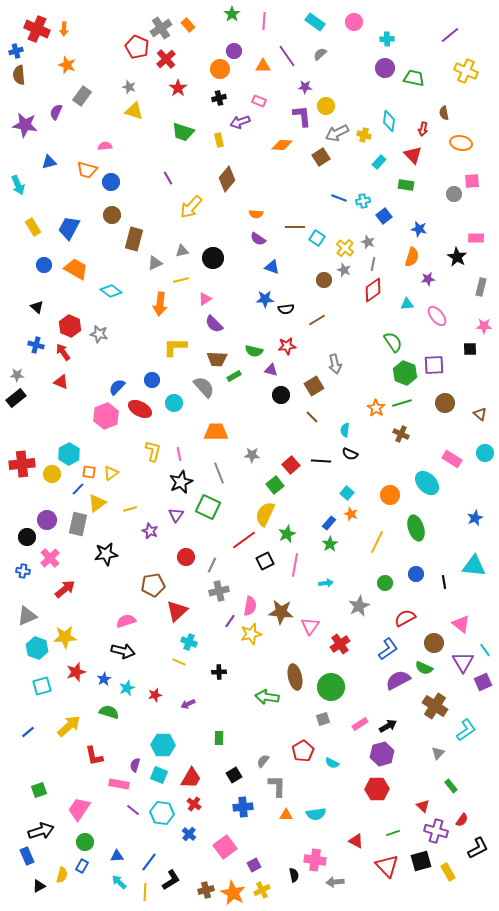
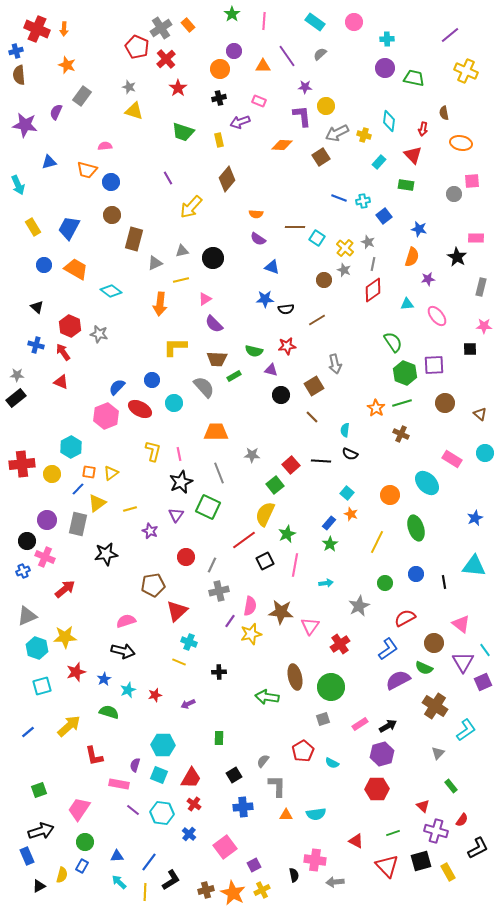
cyan hexagon at (69, 454): moved 2 px right, 7 px up
black circle at (27, 537): moved 4 px down
pink cross at (50, 558): moved 5 px left, 1 px up; rotated 24 degrees counterclockwise
blue cross at (23, 571): rotated 32 degrees counterclockwise
cyan star at (127, 688): moved 1 px right, 2 px down
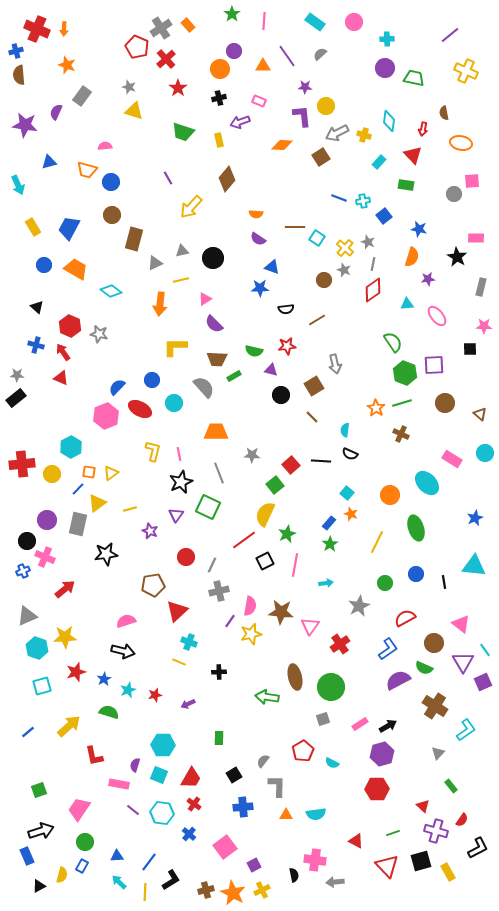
blue star at (265, 299): moved 5 px left, 11 px up
red triangle at (61, 382): moved 4 px up
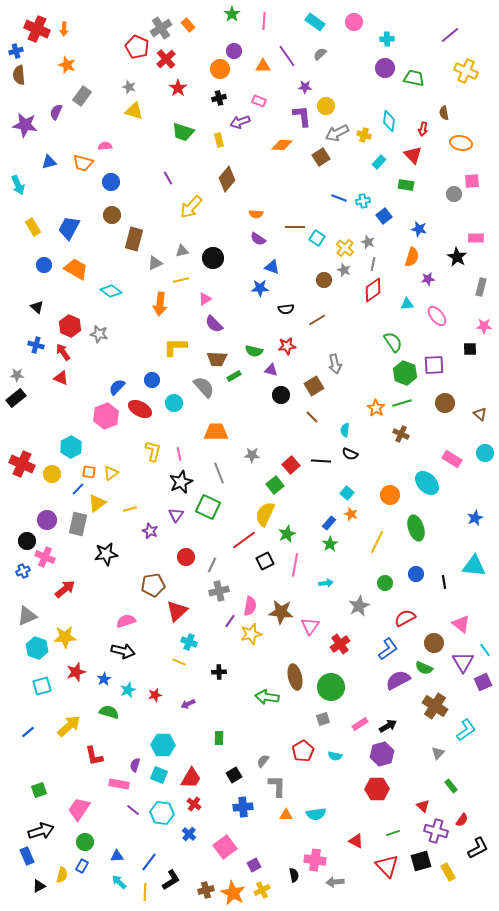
orange trapezoid at (87, 170): moved 4 px left, 7 px up
red cross at (22, 464): rotated 30 degrees clockwise
cyan semicircle at (332, 763): moved 3 px right, 7 px up; rotated 16 degrees counterclockwise
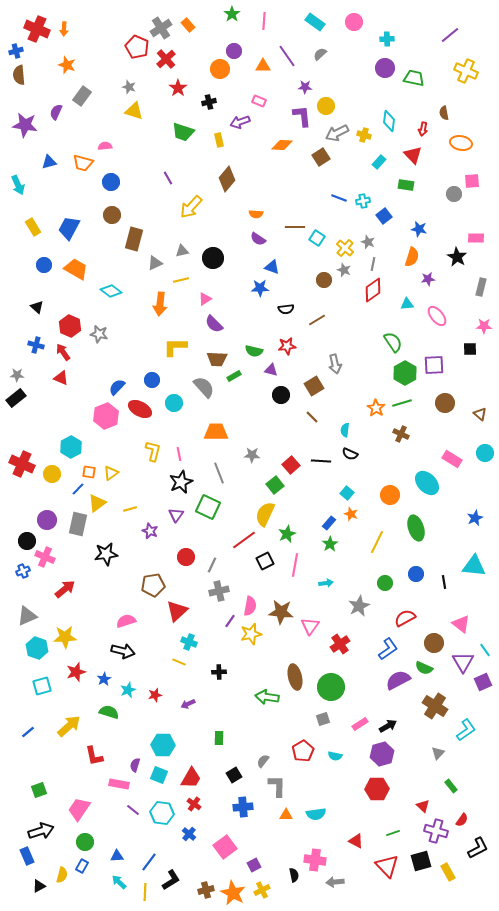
black cross at (219, 98): moved 10 px left, 4 px down
green hexagon at (405, 373): rotated 10 degrees clockwise
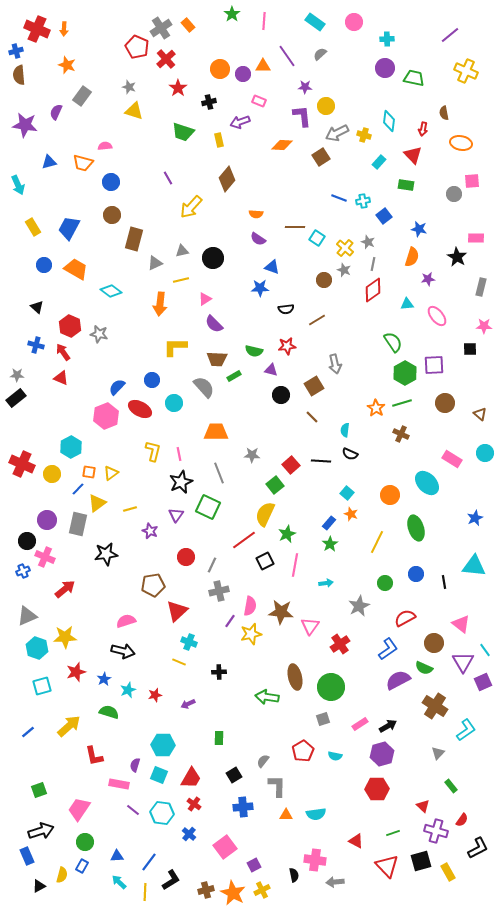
purple circle at (234, 51): moved 9 px right, 23 px down
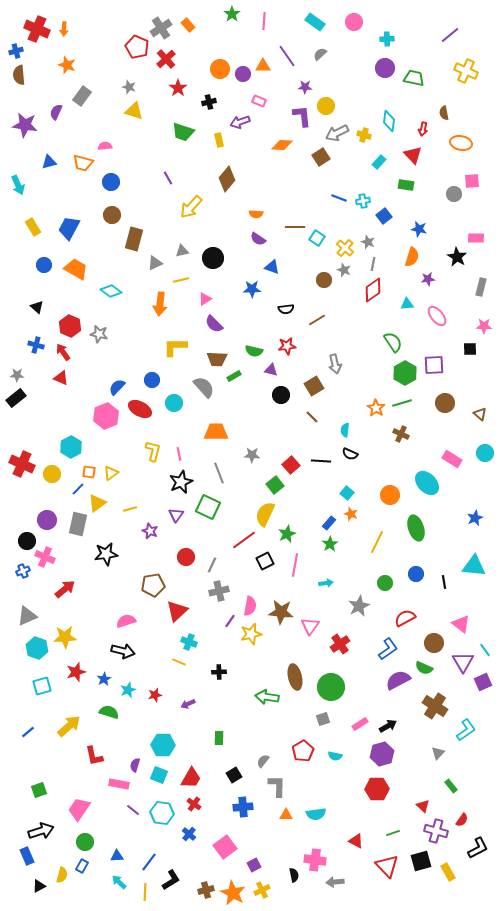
blue star at (260, 288): moved 8 px left, 1 px down
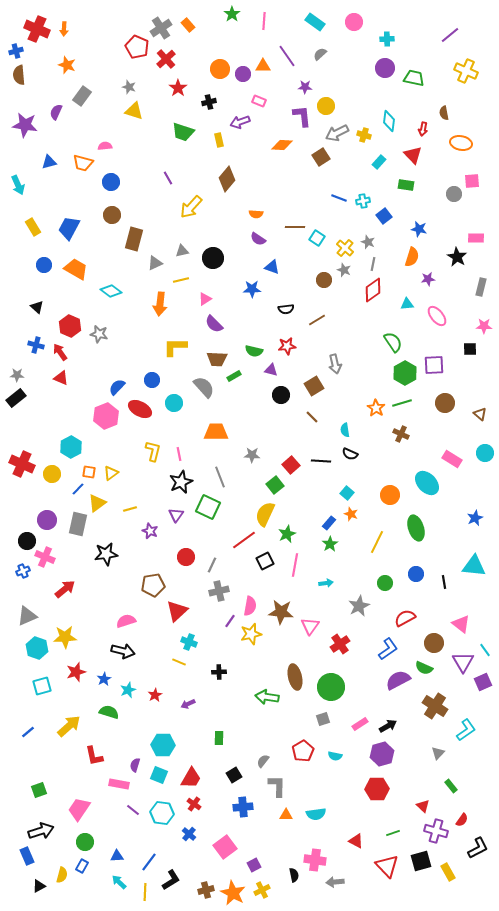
red arrow at (63, 352): moved 3 px left
cyan semicircle at (345, 430): rotated 16 degrees counterclockwise
gray line at (219, 473): moved 1 px right, 4 px down
red star at (155, 695): rotated 16 degrees counterclockwise
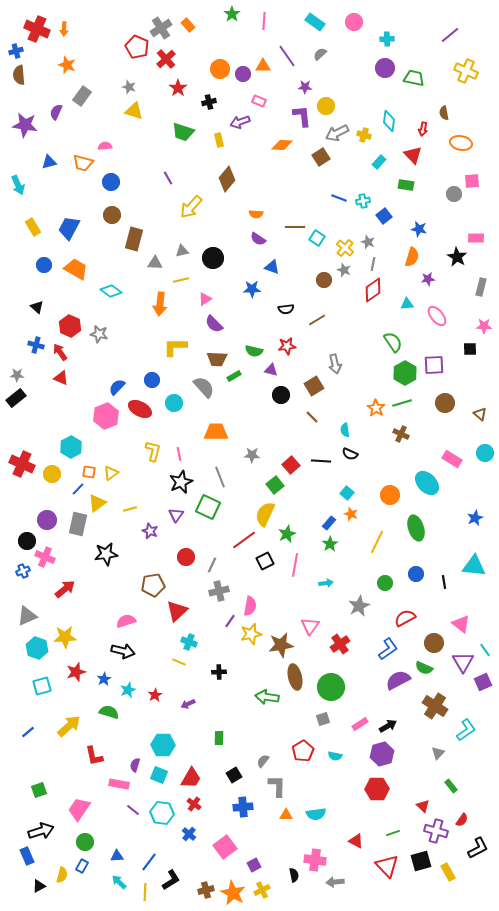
gray triangle at (155, 263): rotated 28 degrees clockwise
brown star at (281, 612): moved 33 px down; rotated 15 degrees counterclockwise
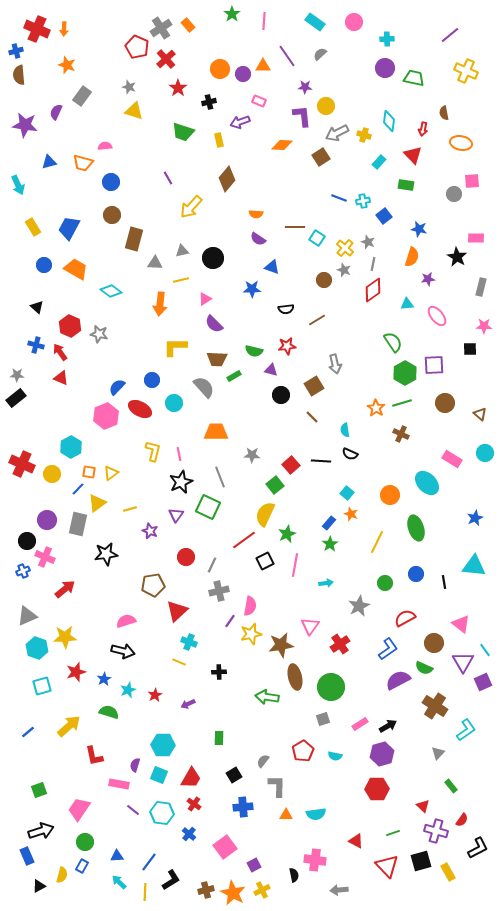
gray arrow at (335, 882): moved 4 px right, 8 px down
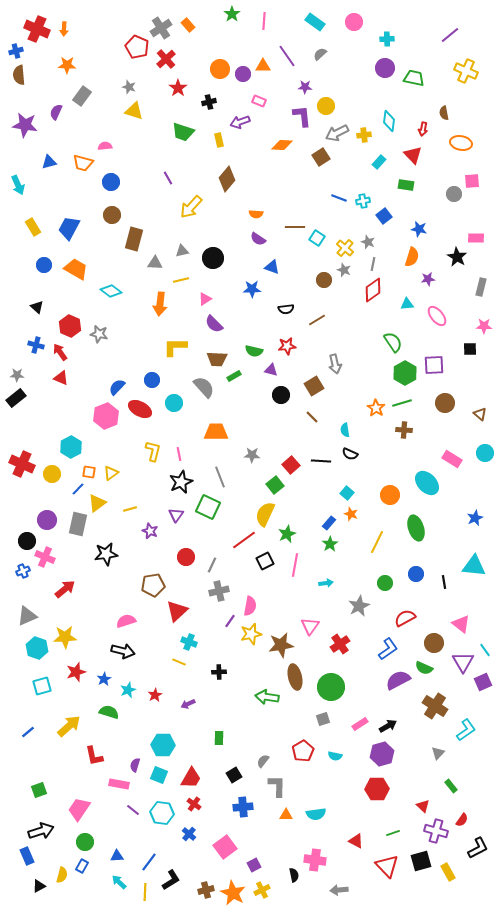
orange star at (67, 65): rotated 18 degrees counterclockwise
yellow cross at (364, 135): rotated 24 degrees counterclockwise
brown cross at (401, 434): moved 3 px right, 4 px up; rotated 21 degrees counterclockwise
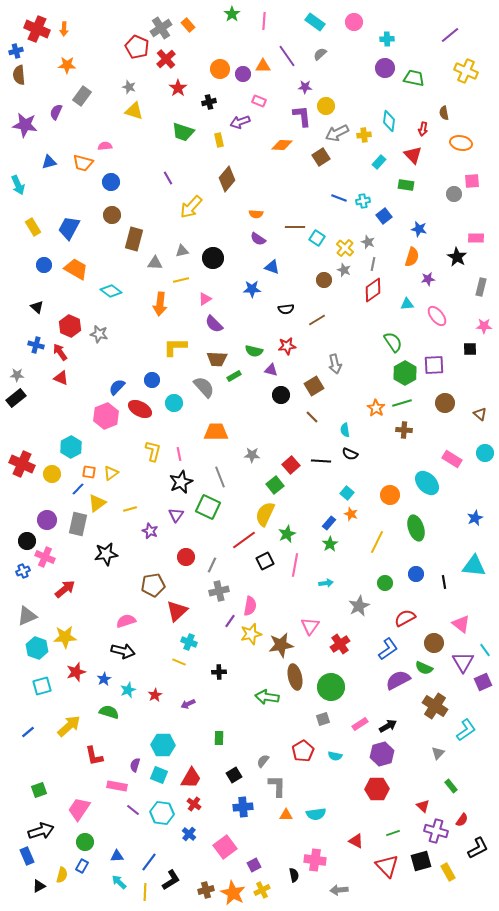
pink rectangle at (119, 784): moved 2 px left, 2 px down
